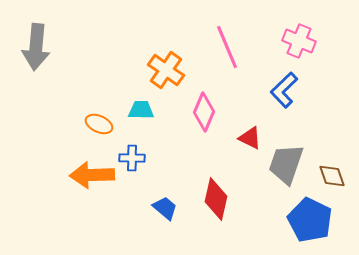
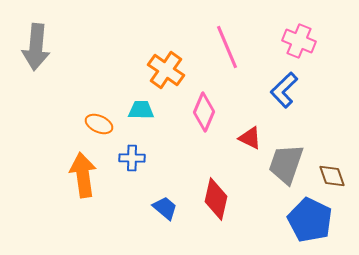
orange arrow: moved 9 px left; rotated 84 degrees clockwise
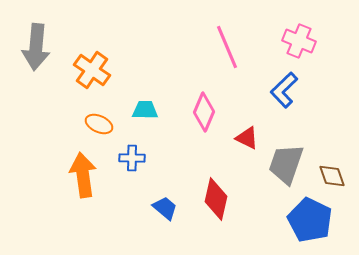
orange cross: moved 74 px left
cyan trapezoid: moved 4 px right
red triangle: moved 3 px left
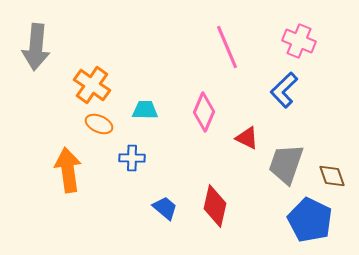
orange cross: moved 15 px down
orange arrow: moved 15 px left, 5 px up
red diamond: moved 1 px left, 7 px down
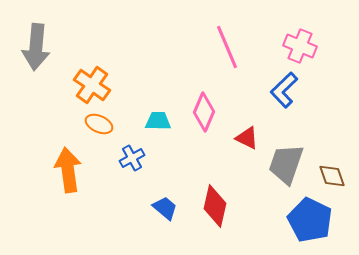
pink cross: moved 1 px right, 5 px down
cyan trapezoid: moved 13 px right, 11 px down
blue cross: rotated 30 degrees counterclockwise
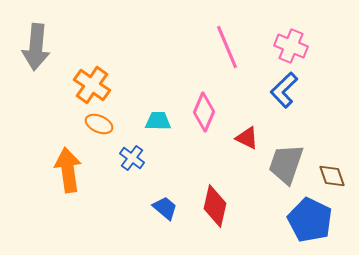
pink cross: moved 9 px left
blue cross: rotated 25 degrees counterclockwise
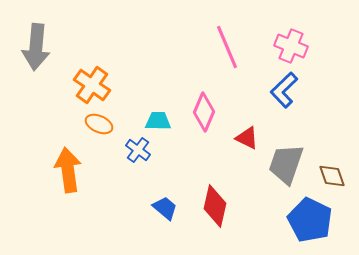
blue cross: moved 6 px right, 8 px up
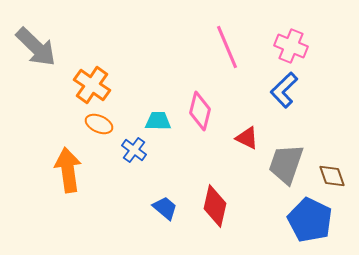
gray arrow: rotated 51 degrees counterclockwise
pink diamond: moved 4 px left, 1 px up; rotated 9 degrees counterclockwise
blue cross: moved 4 px left
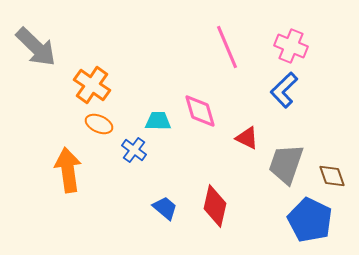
pink diamond: rotated 30 degrees counterclockwise
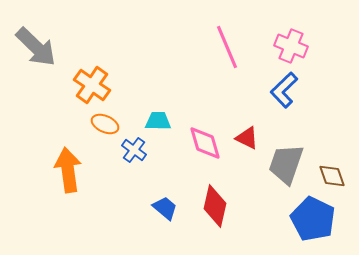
pink diamond: moved 5 px right, 32 px down
orange ellipse: moved 6 px right
blue pentagon: moved 3 px right, 1 px up
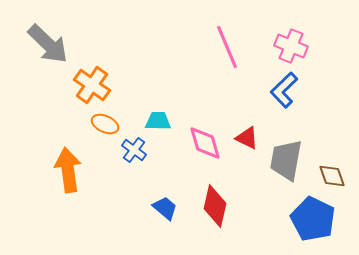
gray arrow: moved 12 px right, 3 px up
gray trapezoid: moved 4 px up; rotated 9 degrees counterclockwise
